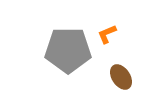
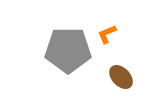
brown ellipse: rotated 10 degrees counterclockwise
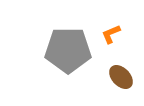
orange L-shape: moved 4 px right
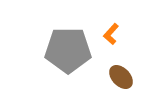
orange L-shape: rotated 25 degrees counterclockwise
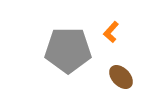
orange L-shape: moved 2 px up
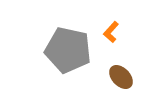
gray pentagon: rotated 12 degrees clockwise
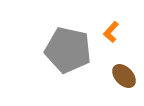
brown ellipse: moved 3 px right, 1 px up
